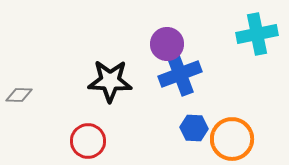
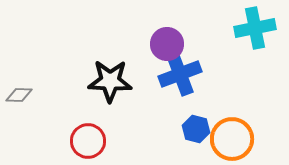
cyan cross: moved 2 px left, 6 px up
blue hexagon: moved 2 px right, 1 px down; rotated 12 degrees clockwise
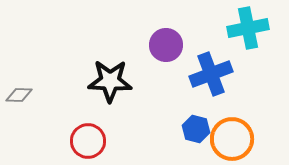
cyan cross: moved 7 px left
purple circle: moved 1 px left, 1 px down
blue cross: moved 31 px right
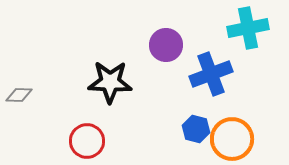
black star: moved 1 px down
red circle: moved 1 px left
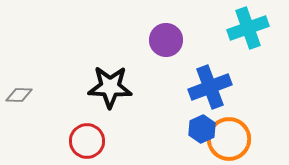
cyan cross: rotated 9 degrees counterclockwise
purple circle: moved 5 px up
blue cross: moved 1 px left, 13 px down
black star: moved 5 px down
blue hexagon: moved 6 px right; rotated 20 degrees clockwise
orange circle: moved 3 px left
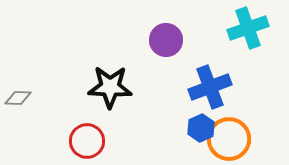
gray diamond: moved 1 px left, 3 px down
blue hexagon: moved 1 px left, 1 px up
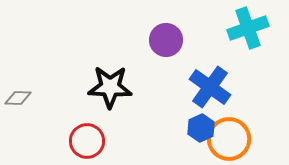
blue cross: rotated 33 degrees counterclockwise
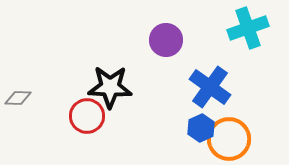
red circle: moved 25 px up
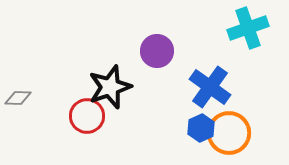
purple circle: moved 9 px left, 11 px down
black star: rotated 21 degrees counterclockwise
orange circle: moved 6 px up
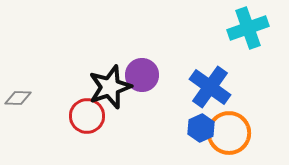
purple circle: moved 15 px left, 24 px down
